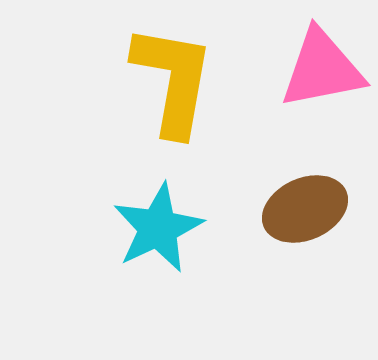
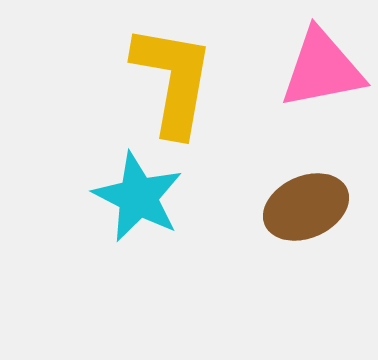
brown ellipse: moved 1 px right, 2 px up
cyan star: moved 20 px left, 31 px up; rotated 20 degrees counterclockwise
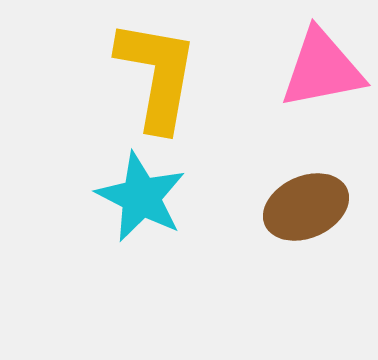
yellow L-shape: moved 16 px left, 5 px up
cyan star: moved 3 px right
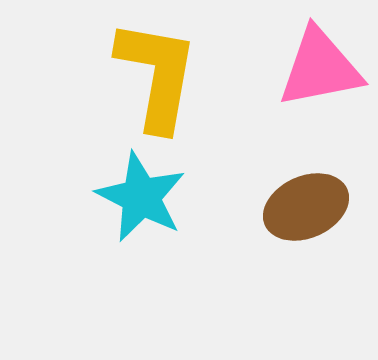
pink triangle: moved 2 px left, 1 px up
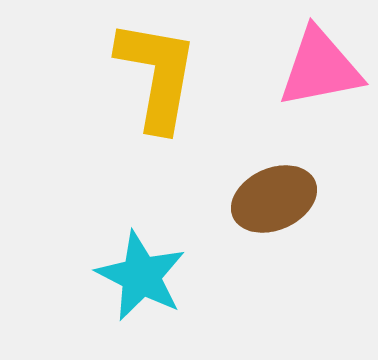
cyan star: moved 79 px down
brown ellipse: moved 32 px left, 8 px up
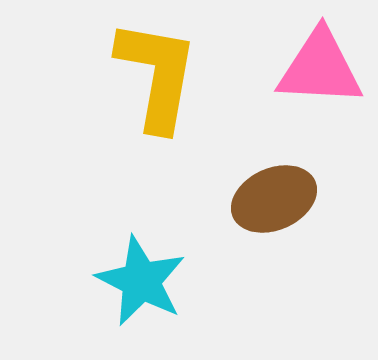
pink triangle: rotated 14 degrees clockwise
cyan star: moved 5 px down
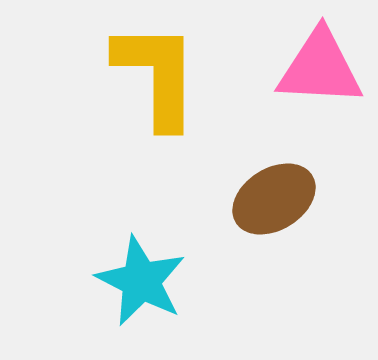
yellow L-shape: rotated 10 degrees counterclockwise
brown ellipse: rotated 8 degrees counterclockwise
